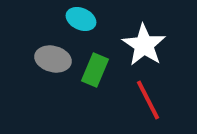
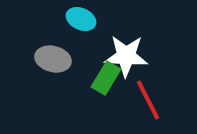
white star: moved 18 px left, 11 px down; rotated 30 degrees counterclockwise
green rectangle: moved 11 px right, 8 px down; rotated 8 degrees clockwise
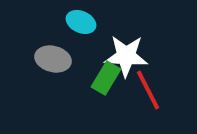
cyan ellipse: moved 3 px down
red line: moved 10 px up
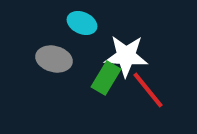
cyan ellipse: moved 1 px right, 1 px down
gray ellipse: moved 1 px right
red line: rotated 12 degrees counterclockwise
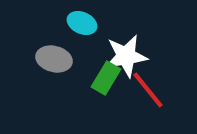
white star: rotated 12 degrees counterclockwise
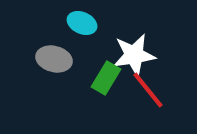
white star: moved 8 px right, 1 px up
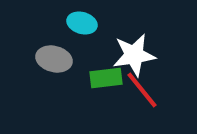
cyan ellipse: rotated 8 degrees counterclockwise
green rectangle: rotated 52 degrees clockwise
red line: moved 6 px left
